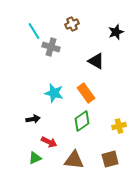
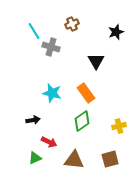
black triangle: rotated 30 degrees clockwise
cyan star: moved 2 px left
black arrow: moved 1 px down
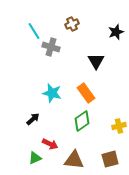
black arrow: moved 1 px up; rotated 32 degrees counterclockwise
red arrow: moved 1 px right, 2 px down
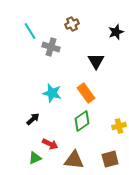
cyan line: moved 4 px left
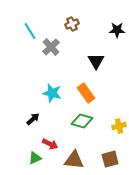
black star: moved 1 px right, 2 px up; rotated 21 degrees clockwise
gray cross: rotated 30 degrees clockwise
green diamond: rotated 50 degrees clockwise
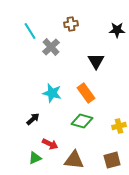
brown cross: moved 1 px left; rotated 16 degrees clockwise
brown square: moved 2 px right, 1 px down
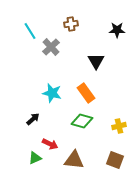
brown square: moved 3 px right; rotated 36 degrees clockwise
